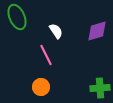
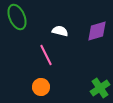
white semicircle: moved 4 px right; rotated 42 degrees counterclockwise
green cross: rotated 30 degrees counterclockwise
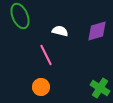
green ellipse: moved 3 px right, 1 px up
green cross: rotated 24 degrees counterclockwise
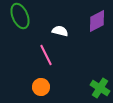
purple diamond: moved 10 px up; rotated 10 degrees counterclockwise
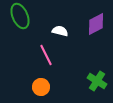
purple diamond: moved 1 px left, 3 px down
green cross: moved 3 px left, 7 px up
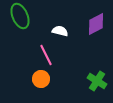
orange circle: moved 8 px up
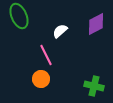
green ellipse: moved 1 px left
white semicircle: rotated 56 degrees counterclockwise
green cross: moved 3 px left, 5 px down; rotated 18 degrees counterclockwise
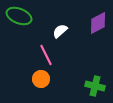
green ellipse: rotated 45 degrees counterclockwise
purple diamond: moved 2 px right, 1 px up
green cross: moved 1 px right
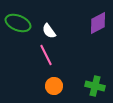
green ellipse: moved 1 px left, 7 px down
white semicircle: moved 11 px left; rotated 84 degrees counterclockwise
orange circle: moved 13 px right, 7 px down
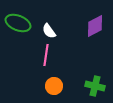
purple diamond: moved 3 px left, 3 px down
pink line: rotated 35 degrees clockwise
